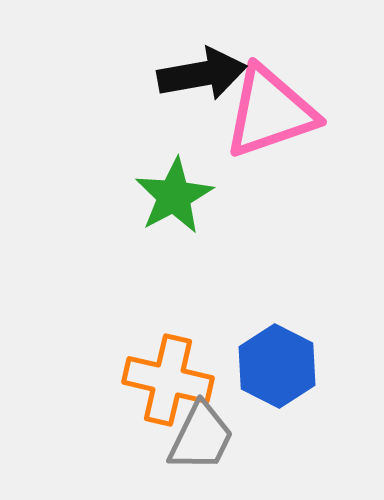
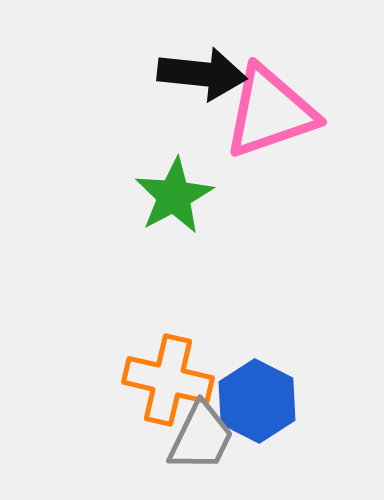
black arrow: rotated 16 degrees clockwise
blue hexagon: moved 20 px left, 35 px down
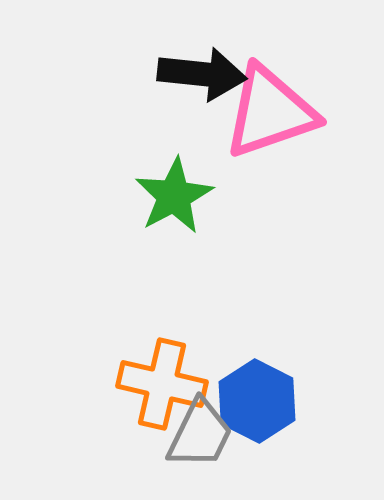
orange cross: moved 6 px left, 4 px down
gray trapezoid: moved 1 px left, 3 px up
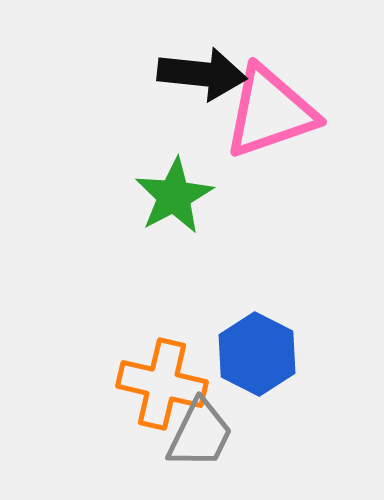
blue hexagon: moved 47 px up
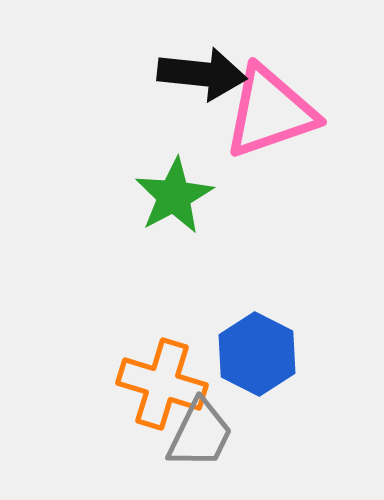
orange cross: rotated 4 degrees clockwise
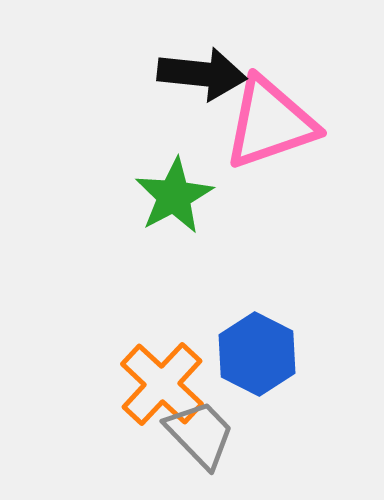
pink triangle: moved 11 px down
orange cross: rotated 26 degrees clockwise
gray trapezoid: rotated 70 degrees counterclockwise
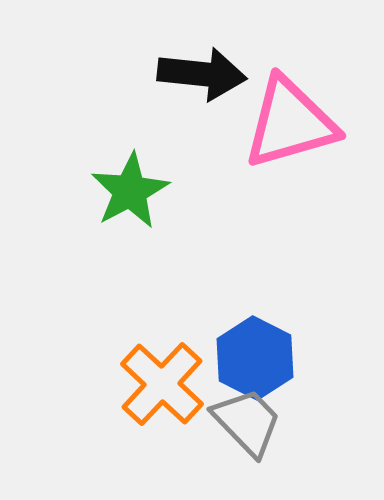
pink triangle: moved 20 px right; rotated 3 degrees clockwise
green star: moved 44 px left, 5 px up
blue hexagon: moved 2 px left, 4 px down
gray trapezoid: moved 47 px right, 12 px up
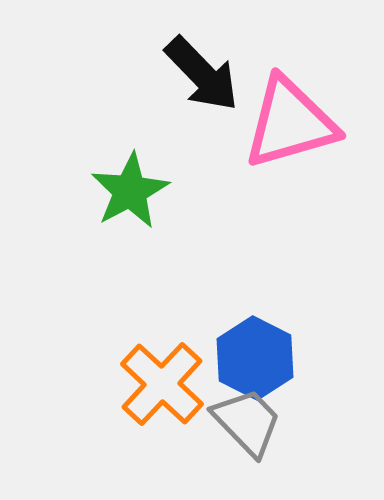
black arrow: rotated 40 degrees clockwise
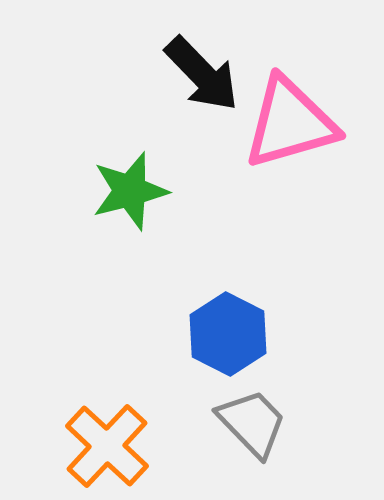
green star: rotated 14 degrees clockwise
blue hexagon: moved 27 px left, 24 px up
orange cross: moved 55 px left, 62 px down
gray trapezoid: moved 5 px right, 1 px down
